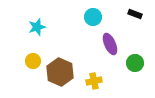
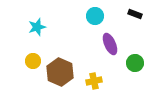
cyan circle: moved 2 px right, 1 px up
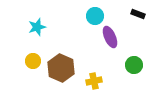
black rectangle: moved 3 px right
purple ellipse: moved 7 px up
green circle: moved 1 px left, 2 px down
brown hexagon: moved 1 px right, 4 px up
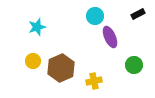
black rectangle: rotated 48 degrees counterclockwise
brown hexagon: rotated 12 degrees clockwise
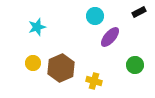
black rectangle: moved 1 px right, 2 px up
purple ellipse: rotated 65 degrees clockwise
yellow circle: moved 2 px down
green circle: moved 1 px right
yellow cross: rotated 28 degrees clockwise
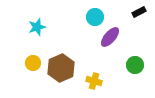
cyan circle: moved 1 px down
